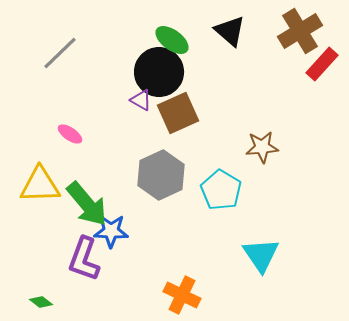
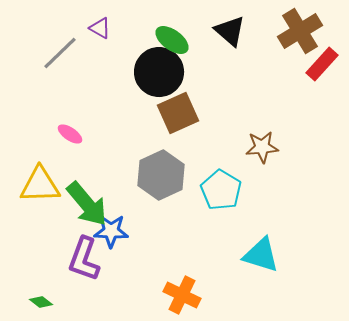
purple triangle: moved 41 px left, 72 px up
cyan triangle: rotated 39 degrees counterclockwise
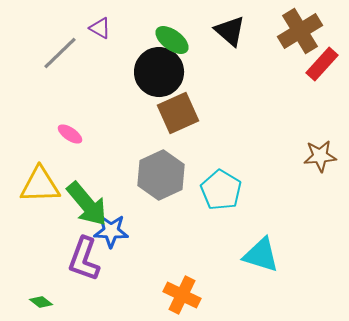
brown star: moved 58 px right, 9 px down
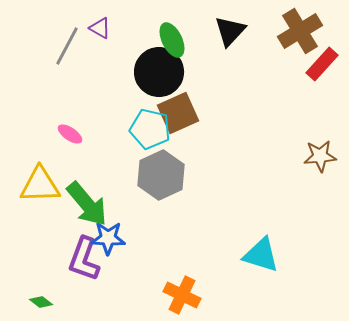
black triangle: rotated 32 degrees clockwise
green ellipse: rotated 28 degrees clockwise
gray line: moved 7 px right, 7 px up; rotated 18 degrees counterclockwise
cyan pentagon: moved 71 px left, 61 px up; rotated 18 degrees counterclockwise
blue star: moved 3 px left, 7 px down
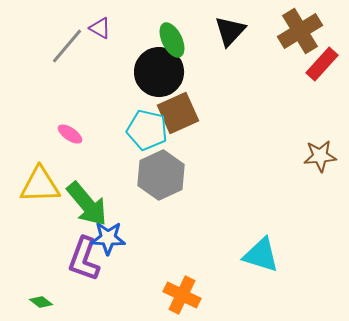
gray line: rotated 12 degrees clockwise
cyan pentagon: moved 3 px left, 1 px down
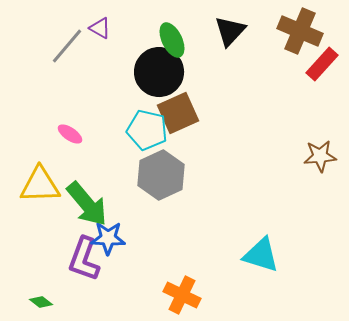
brown cross: rotated 36 degrees counterclockwise
